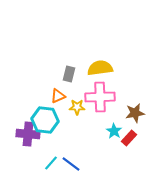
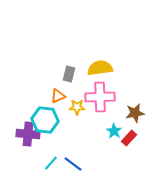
blue line: moved 2 px right
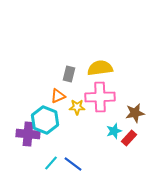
cyan hexagon: rotated 16 degrees clockwise
cyan star: rotated 21 degrees clockwise
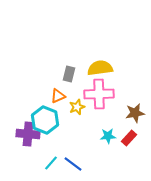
pink cross: moved 1 px left, 3 px up
yellow star: rotated 21 degrees counterclockwise
cyan star: moved 6 px left, 5 px down; rotated 14 degrees clockwise
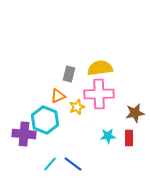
purple cross: moved 4 px left
red rectangle: rotated 42 degrees counterclockwise
cyan line: moved 1 px left, 1 px down
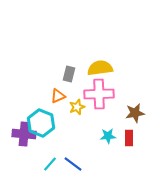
cyan hexagon: moved 4 px left, 3 px down
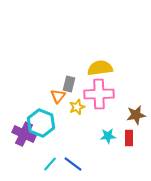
gray rectangle: moved 10 px down
orange triangle: rotated 28 degrees counterclockwise
brown star: moved 1 px right, 2 px down
purple cross: rotated 20 degrees clockwise
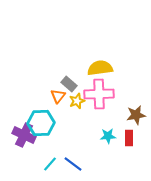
gray rectangle: rotated 63 degrees counterclockwise
yellow star: moved 6 px up
cyan hexagon: rotated 24 degrees counterclockwise
purple cross: moved 1 px down
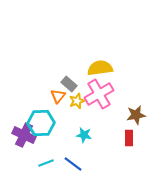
pink cross: rotated 28 degrees counterclockwise
cyan star: moved 24 px left, 1 px up; rotated 14 degrees clockwise
cyan line: moved 4 px left, 1 px up; rotated 28 degrees clockwise
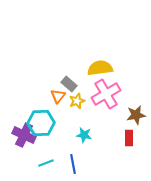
pink cross: moved 7 px right
blue line: rotated 42 degrees clockwise
